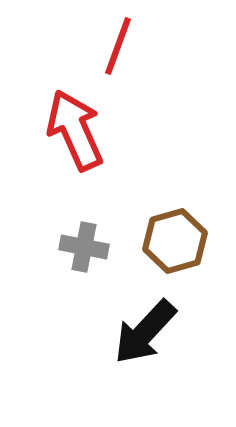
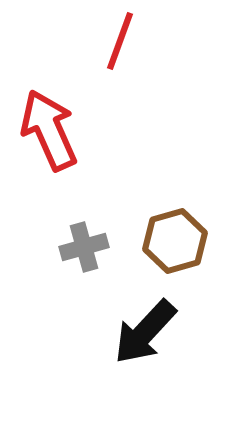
red line: moved 2 px right, 5 px up
red arrow: moved 26 px left
gray cross: rotated 27 degrees counterclockwise
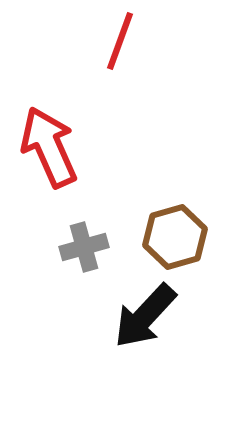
red arrow: moved 17 px down
brown hexagon: moved 4 px up
black arrow: moved 16 px up
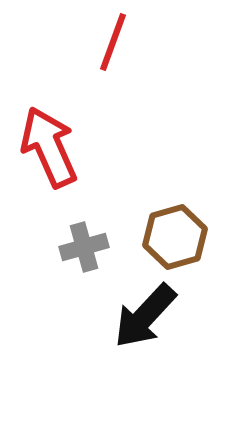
red line: moved 7 px left, 1 px down
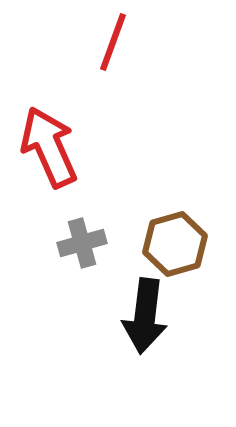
brown hexagon: moved 7 px down
gray cross: moved 2 px left, 4 px up
black arrow: rotated 36 degrees counterclockwise
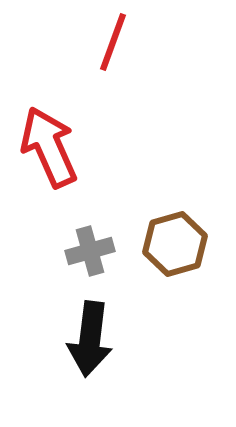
gray cross: moved 8 px right, 8 px down
black arrow: moved 55 px left, 23 px down
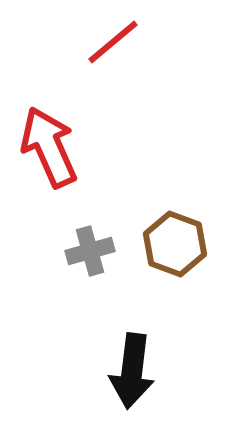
red line: rotated 30 degrees clockwise
brown hexagon: rotated 24 degrees counterclockwise
black arrow: moved 42 px right, 32 px down
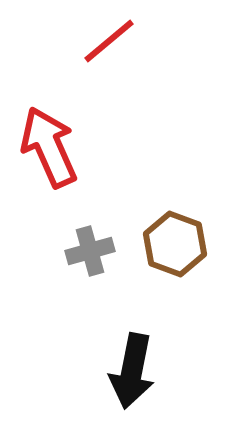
red line: moved 4 px left, 1 px up
black arrow: rotated 4 degrees clockwise
